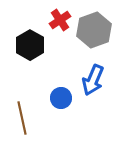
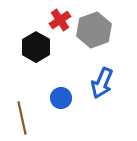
black hexagon: moved 6 px right, 2 px down
blue arrow: moved 9 px right, 3 px down
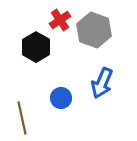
gray hexagon: rotated 20 degrees counterclockwise
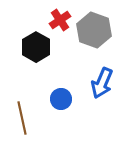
blue circle: moved 1 px down
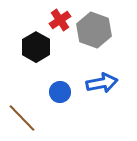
blue arrow: rotated 124 degrees counterclockwise
blue circle: moved 1 px left, 7 px up
brown line: rotated 32 degrees counterclockwise
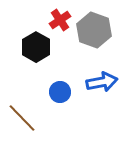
blue arrow: moved 1 px up
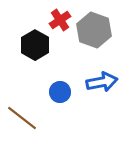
black hexagon: moved 1 px left, 2 px up
brown line: rotated 8 degrees counterclockwise
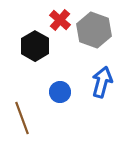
red cross: rotated 15 degrees counterclockwise
black hexagon: moved 1 px down
blue arrow: rotated 64 degrees counterclockwise
brown line: rotated 32 degrees clockwise
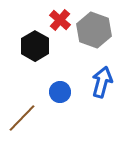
brown line: rotated 64 degrees clockwise
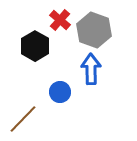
blue arrow: moved 11 px left, 13 px up; rotated 16 degrees counterclockwise
brown line: moved 1 px right, 1 px down
